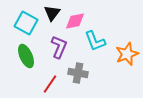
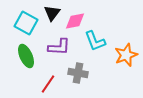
purple L-shape: rotated 70 degrees clockwise
orange star: moved 1 px left, 1 px down
red line: moved 2 px left
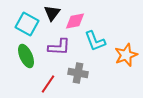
cyan square: moved 1 px right, 1 px down
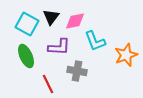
black triangle: moved 1 px left, 4 px down
gray cross: moved 1 px left, 2 px up
red line: rotated 60 degrees counterclockwise
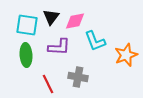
cyan square: moved 1 px down; rotated 20 degrees counterclockwise
green ellipse: moved 1 px up; rotated 20 degrees clockwise
gray cross: moved 1 px right, 6 px down
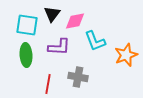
black triangle: moved 1 px right, 3 px up
red line: rotated 36 degrees clockwise
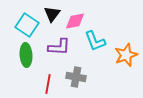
cyan square: rotated 25 degrees clockwise
gray cross: moved 2 px left
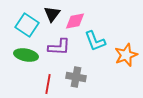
green ellipse: rotated 75 degrees counterclockwise
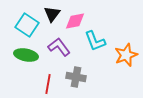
purple L-shape: rotated 130 degrees counterclockwise
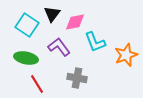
pink diamond: moved 1 px down
cyan L-shape: moved 1 px down
green ellipse: moved 3 px down
gray cross: moved 1 px right, 1 px down
red line: moved 11 px left; rotated 42 degrees counterclockwise
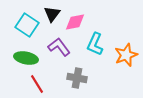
cyan L-shape: moved 2 px down; rotated 45 degrees clockwise
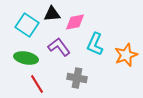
black triangle: rotated 48 degrees clockwise
